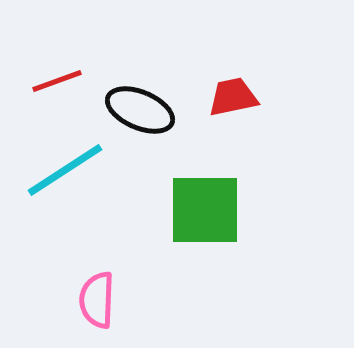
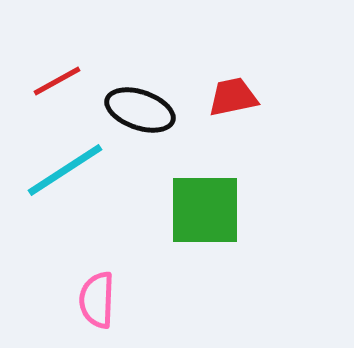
red line: rotated 9 degrees counterclockwise
black ellipse: rotated 4 degrees counterclockwise
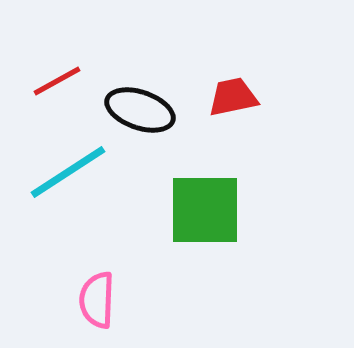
cyan line: moved 3 px right, 2 px down
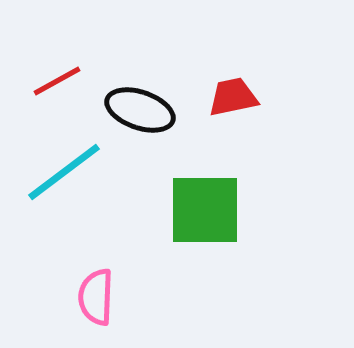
cyan line: moved 4 px left; rotated 4 degrees counterclockwise
pink semicircle: moved 1 px left, 3 px up
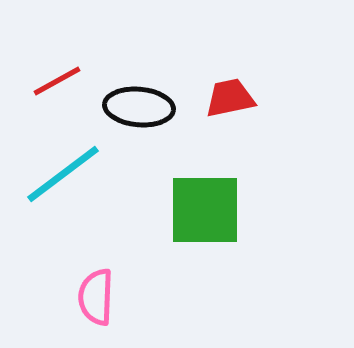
red trapezoid: moved 3 px left, 1 px down
black ellipse: moved 1 px left, 3 px up; rotated 14 degrees counterclockwise
cyan line: moved 1 px left, 2 px down
